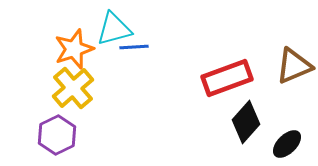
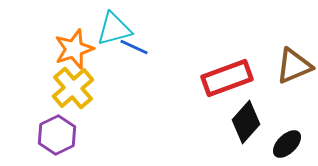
blue line: rotated 28 degrees clockwise
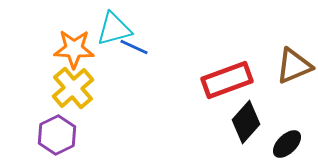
orange star: rotated 21 degrees clockwise
red rectangle: moved 2 px down
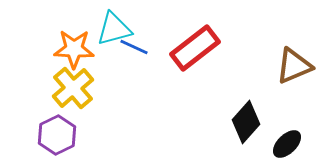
red rectangle: moved 32 px left, 32 px up; rotated 18 degrees counterclockwise
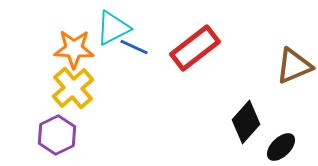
cyan triangle: moved 1 px left, 1 px up; rotated 12 degrees counterclockwise
black ellipse: moved 6 px left, 3 px down
